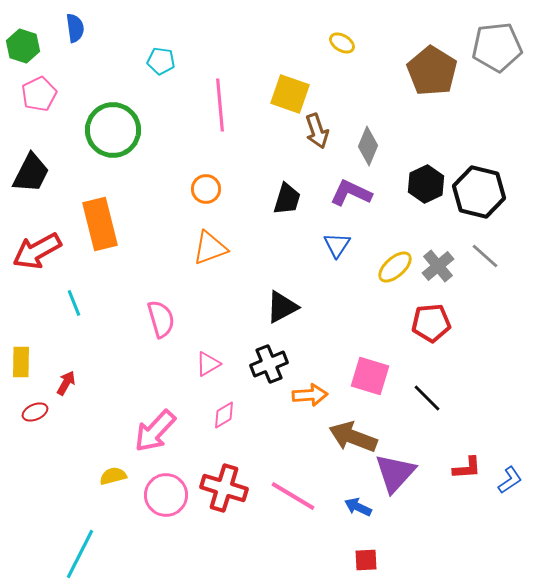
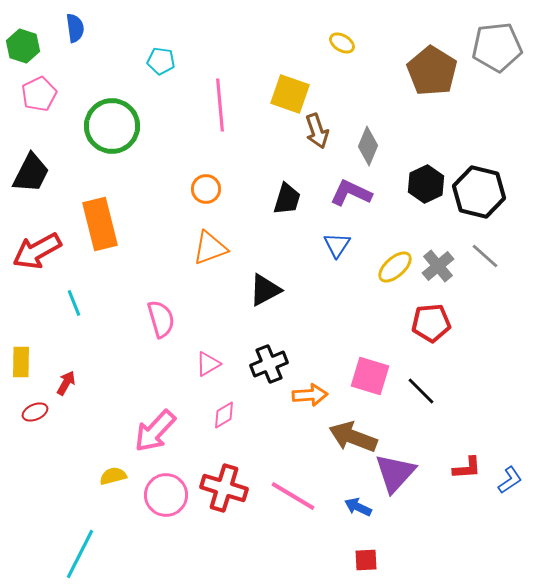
green circle at (113, 130): moved 1 px left, 4 px up
black triangle at (282, 307): moved 17 px left, 17 px up
black line at (427, 398): moved 6 px left, 7 px up
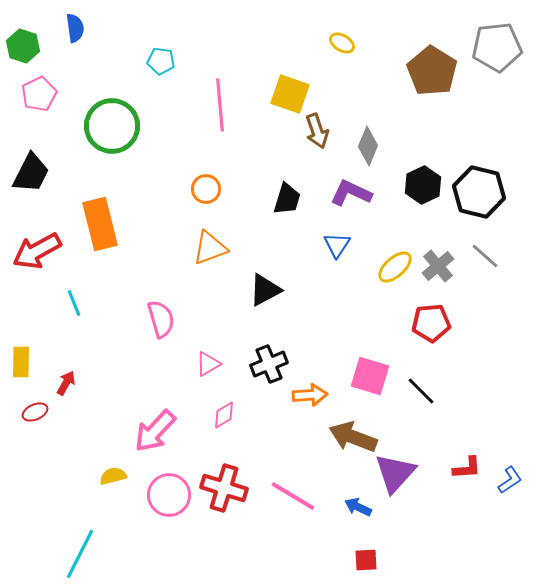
black hexagon at (426, 184): moved 3 px left, 1 px down
pink circle at (166, 495): moved 3 px right
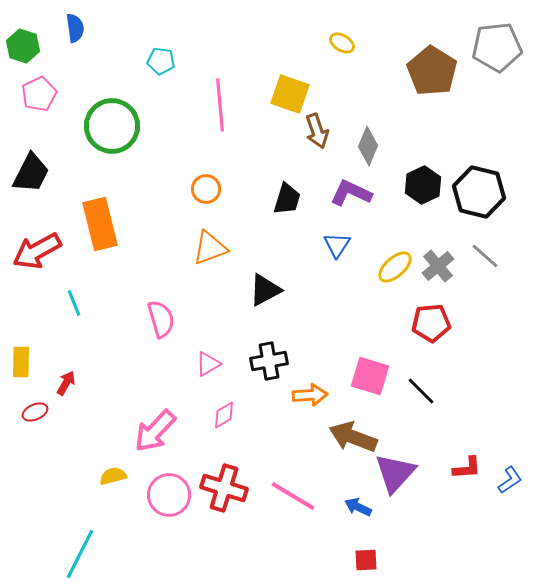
black cross at (269, 364): moved 3 px up; rotated 12 degrees clockwise
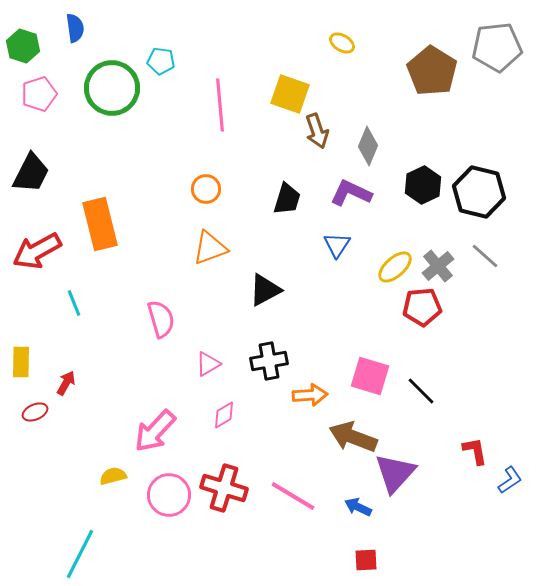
pink pentagon at (39, 94): rotated 8 degrees clockwise
green circle at (112, 126): moved 38 px up
red pentagon at (431, 323): moved 9 px left, 16 px up
red L-shape at (467, 468): moved 8 px right, 17 px up; rotated 96 degrees counterclockwise
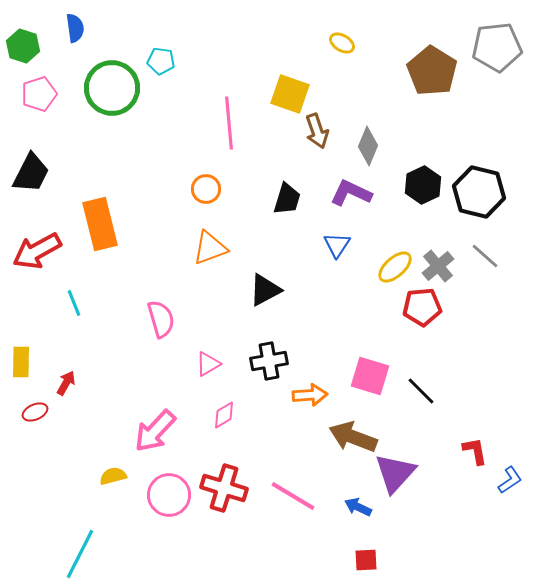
pink line at (220, 105): moved 9 px right, 18 px down
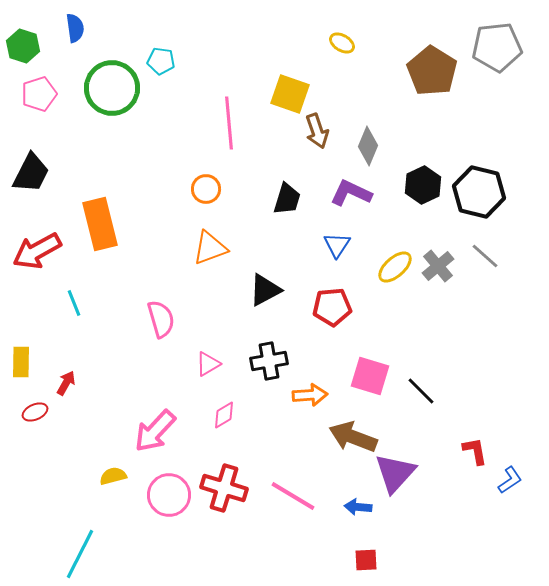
red pentagon at (422, 307): moved 90 px left
blue arrow at (358, 507): rotated 20 degrees counterclockwise
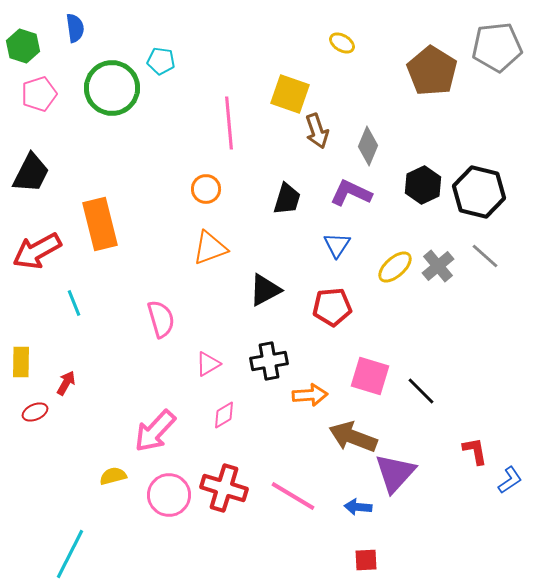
cyan line at (80, 554): moved 10 px left
